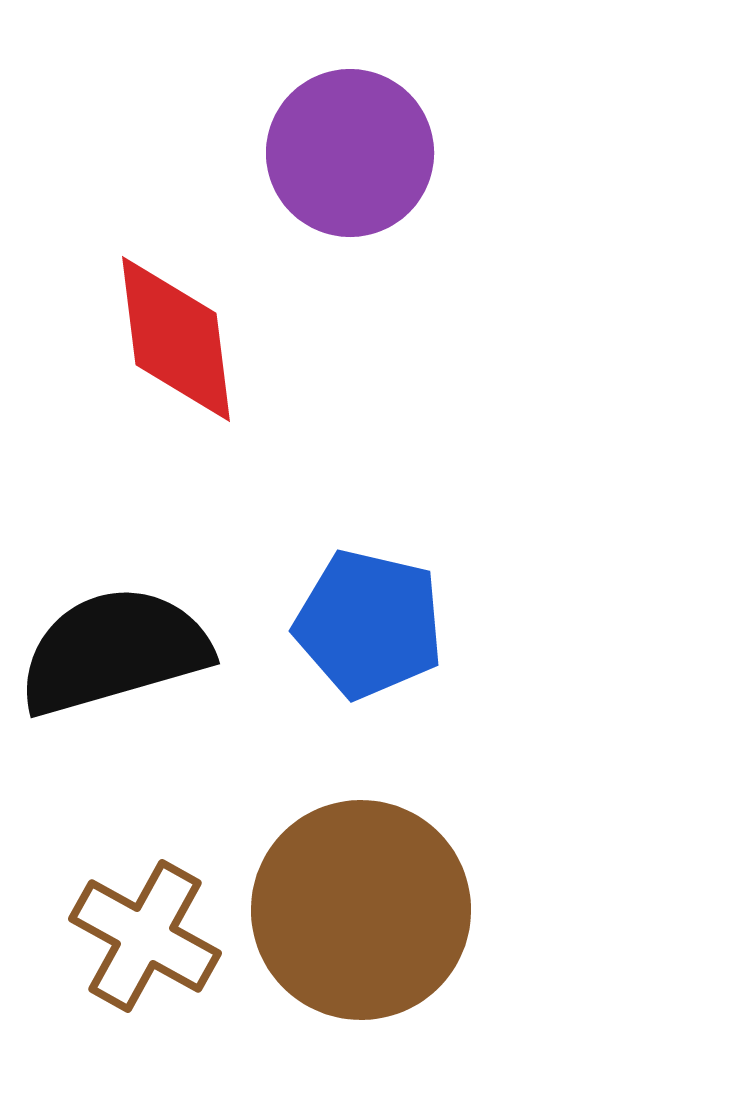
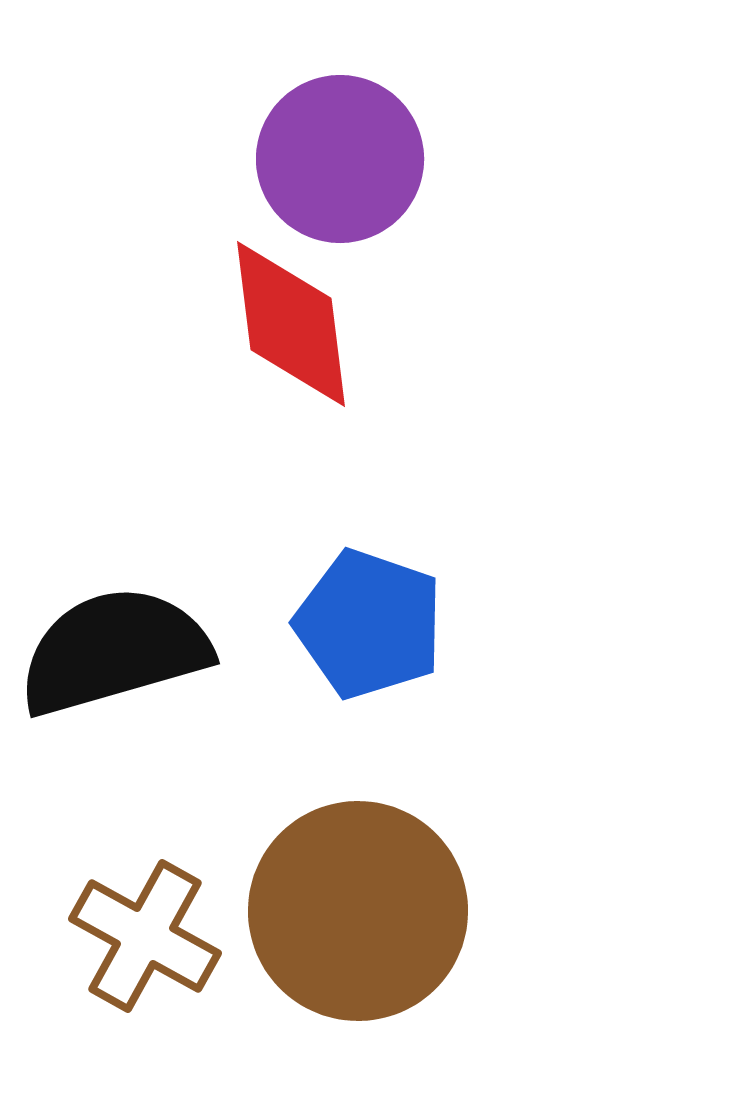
purple circle: moved 10 px left, 6 px down
red diamond: moved 115 px right, 15 px up
blue pentagon: rotated 6 degrees clockwise
brown circle: moved 3 px left, 1 px down
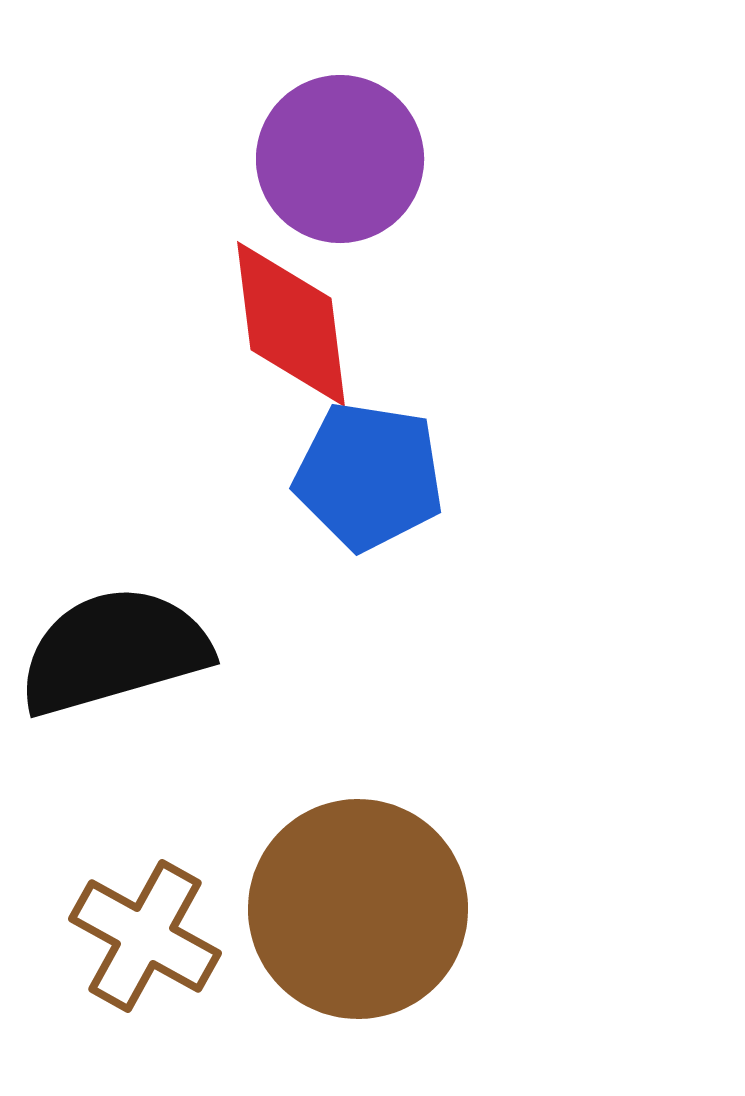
blue pentagon: moved 148 px up; rotated 10 degrees counterclockwise
brown circle: moved 2 px up
